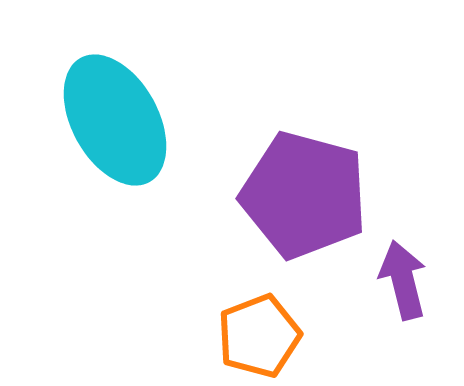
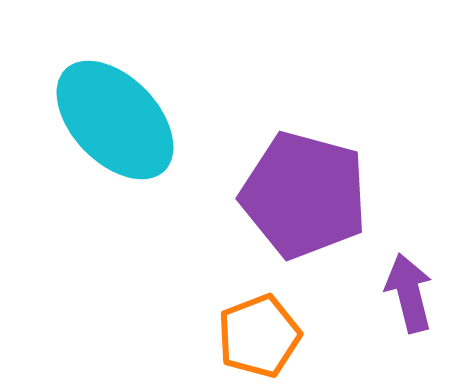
cyan ellipse: rotated 15 degrees counterclockwise
purple arrow: moved 6 px right, 13 px down
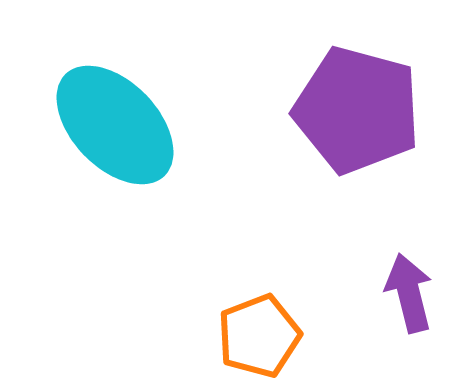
cyan ellipse: moved 5 px down
purple pentagon: moved 53 px right, 85 px up
